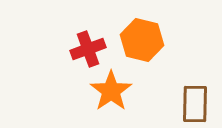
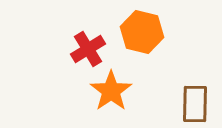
orange hexagon: moved 8 px up
red cross: rotated 12 degrees counterclockwise
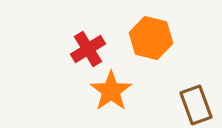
orange hexagon: moved 9 px right, 6 px down
brown rectangle: moved 1 px right, 1 px down; rotated 21 degrees counterclockwise
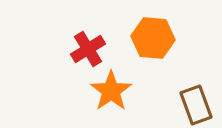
orange hexagon: moved 2 px right; rotated 9 degrees counterclockwise
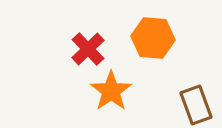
red cross: rotated 12 degrees counterclockwise
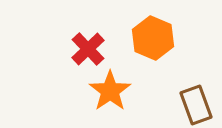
orange hexagon: rotated 18 degrees clockwise
orange star: moved 1 px left
